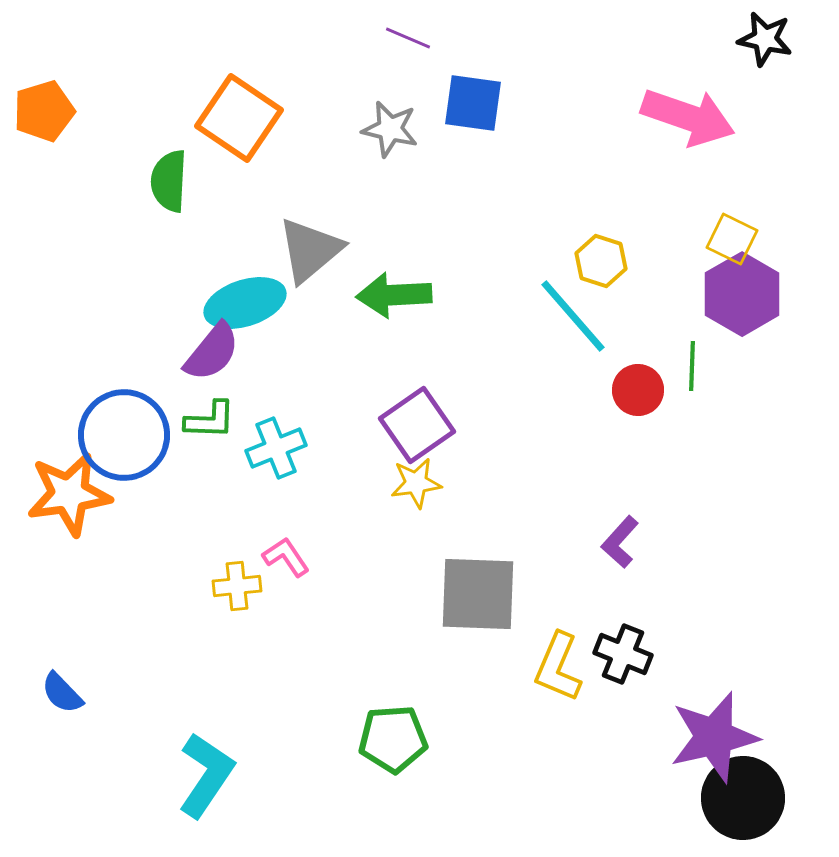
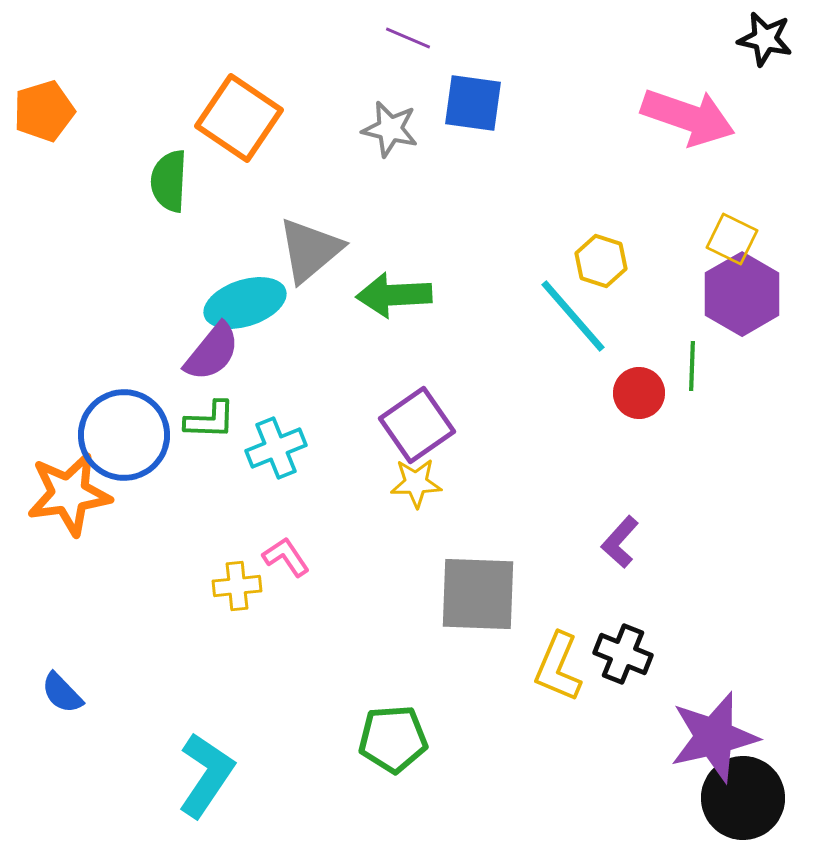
red circle: moved 1 px right, 3 px down
yellow star: rotated 6 degrees clockwise
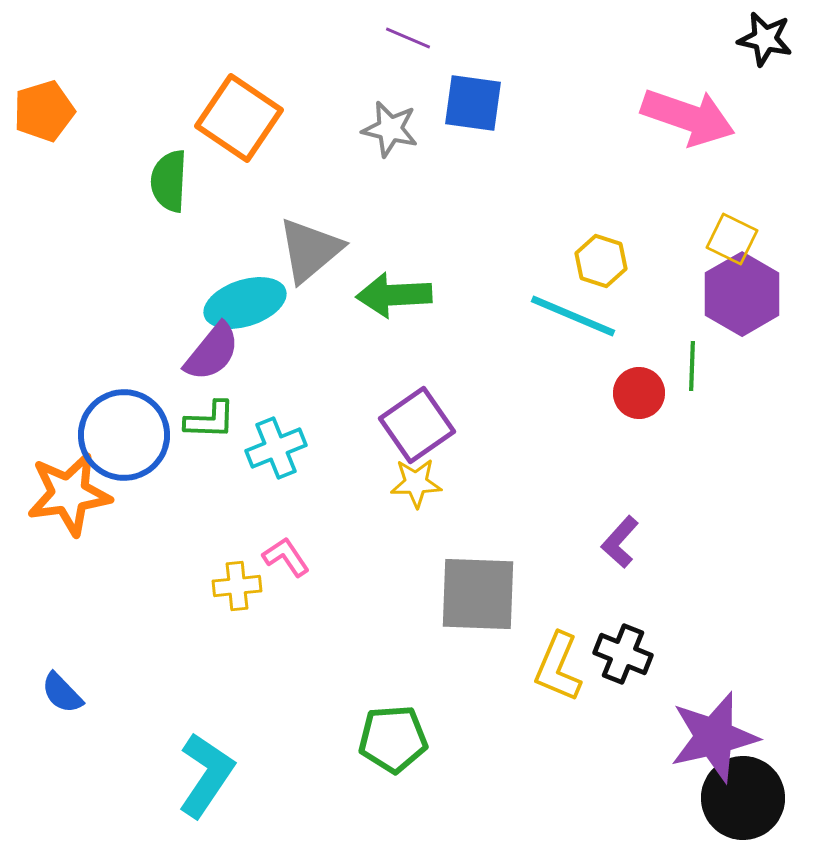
cyan line: rotated 26 degrees counterclockwise
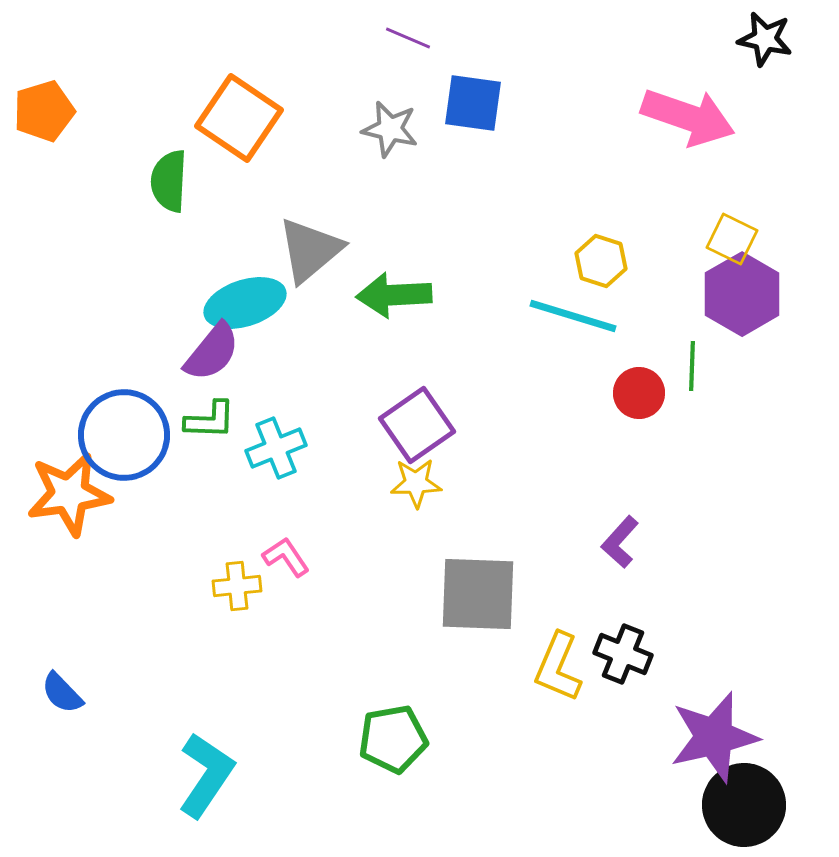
cyan line: rotated 6 degrees counterclockwise
green pentagon: rotated 6 degrees counterclockwise
black circle: moved 1 px right, 7 px down
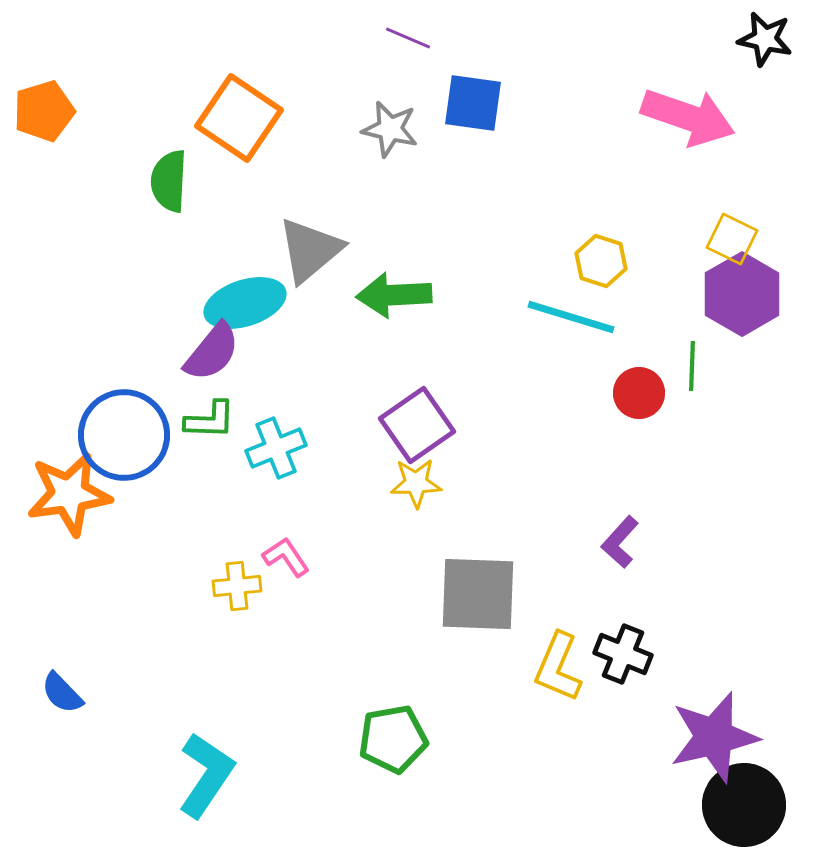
cyan line: moved 2 px left, 1 px down
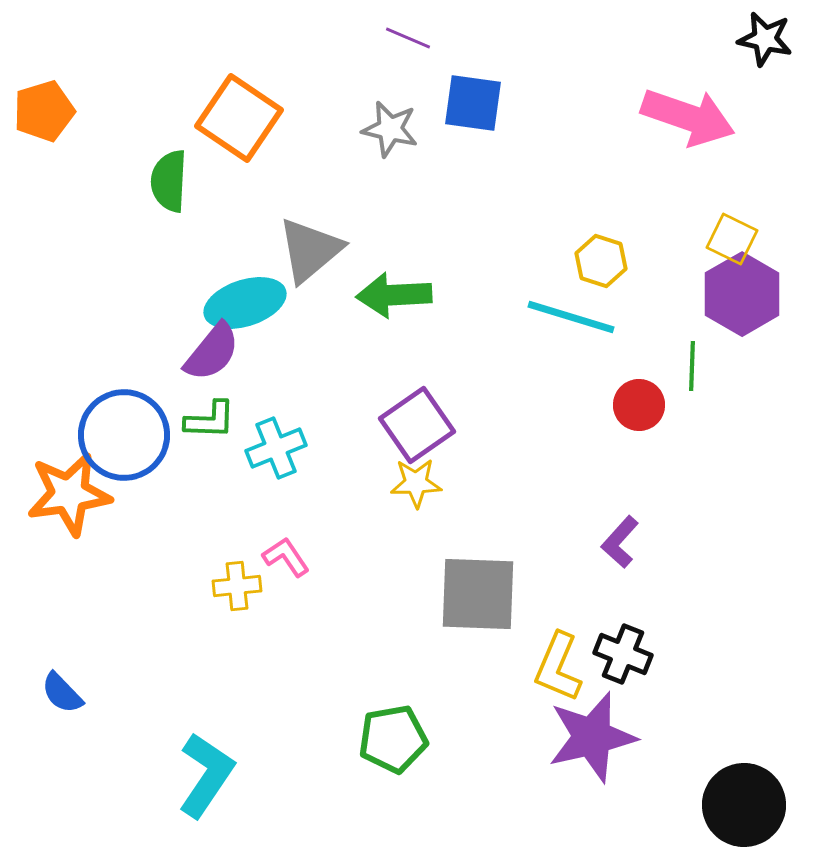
red circle: moved 12 px down
purple star: moved 122 px left
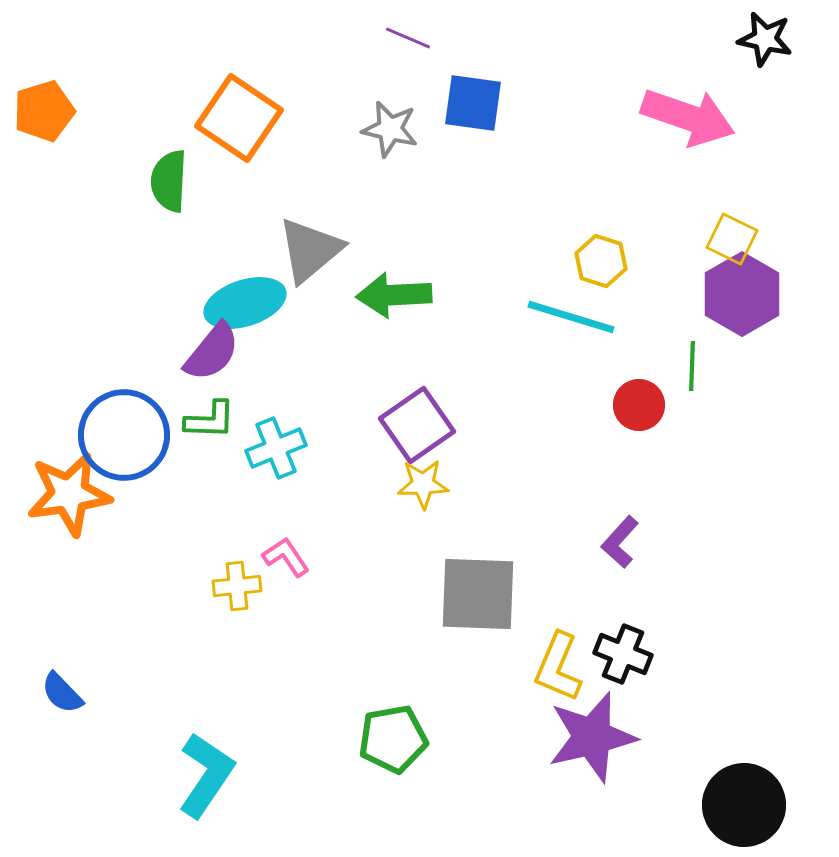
yellow star: moved 7 px right, 1 px down
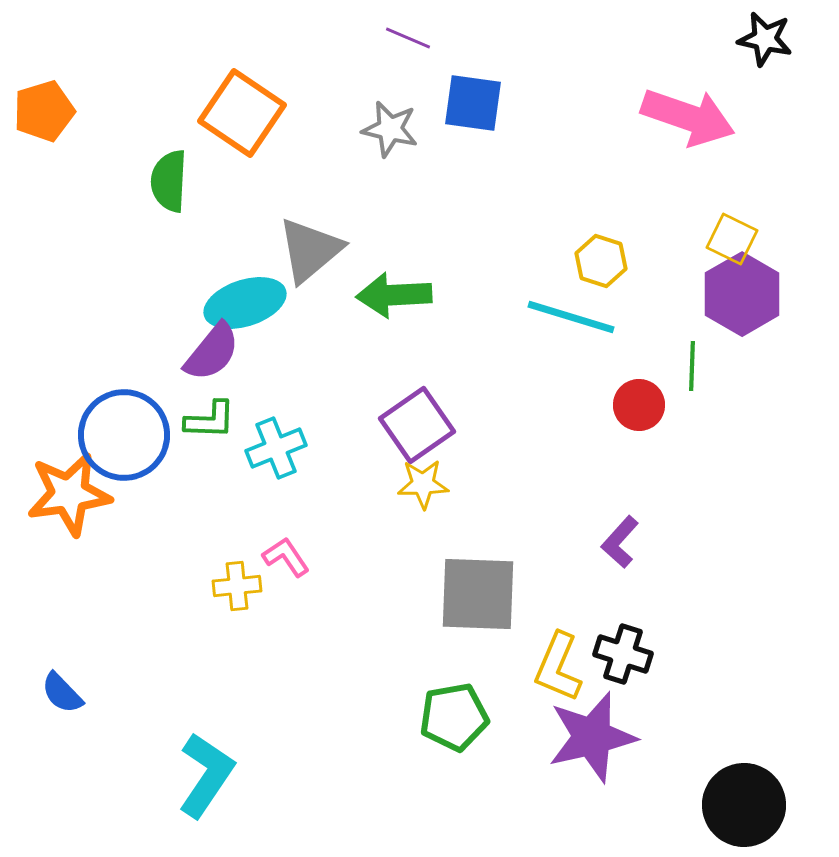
orange square: moved 3 px right, 5 px up
black cross: rotated 4 degrees counterclockwise
green pentagon: moved 61 px right, 22 px up
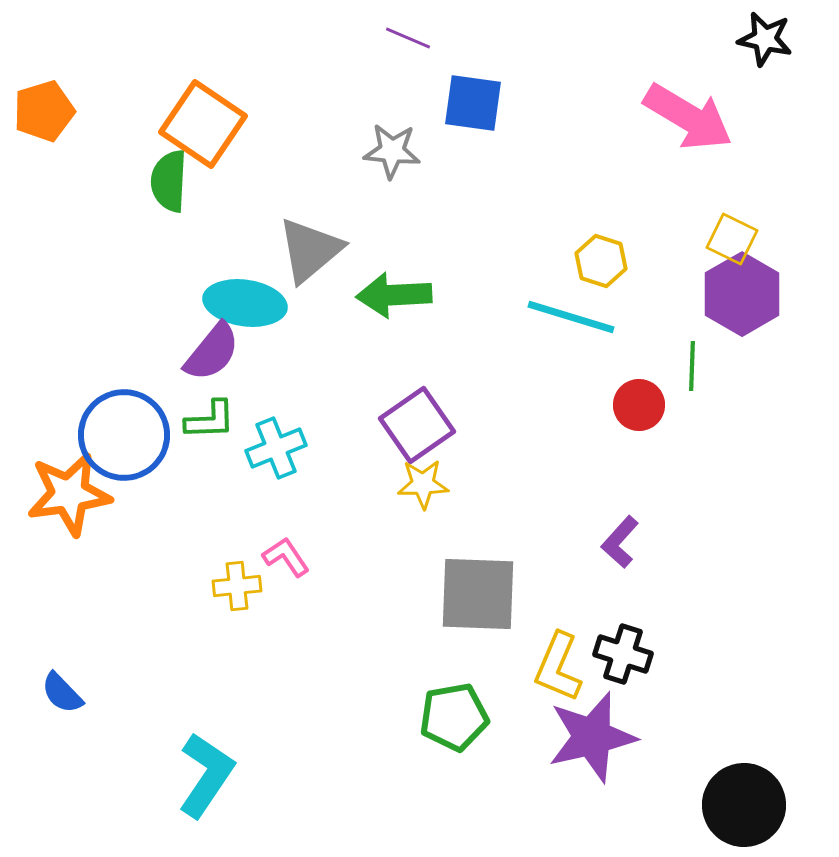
orange square: moved 39 px left, 11 px down
pink arrow: rotated 12 degrees clockwise
gray star: moved 2 px right, 22 px down; rotated 8 degrees counterclockwise
cyan ellipse: rotated 26 degrees clockwise
green L-shape: rotated 4 degrees counterclockwise
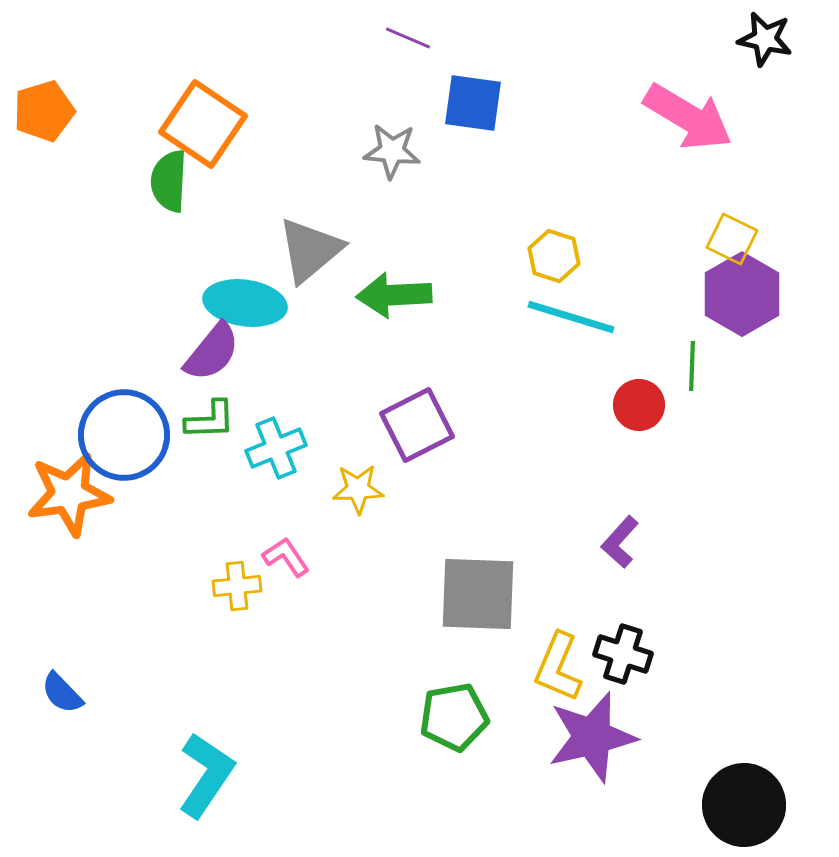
yellow hexagon: moved 47 px left, 5 px up
purple square: rotated 8 degrees clockwise
yellow star: moved 65 px left, 5 px down
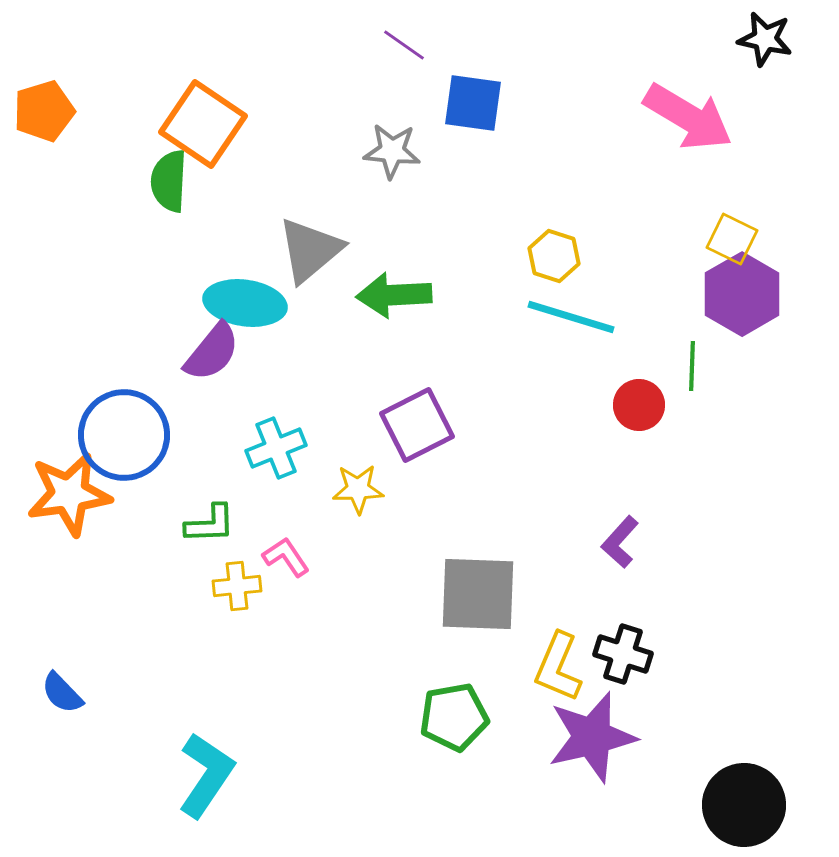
purple line: moved 4 px left, 7 px down; rotated 12 degrees clockwise
green L-shape: moved 104 px down
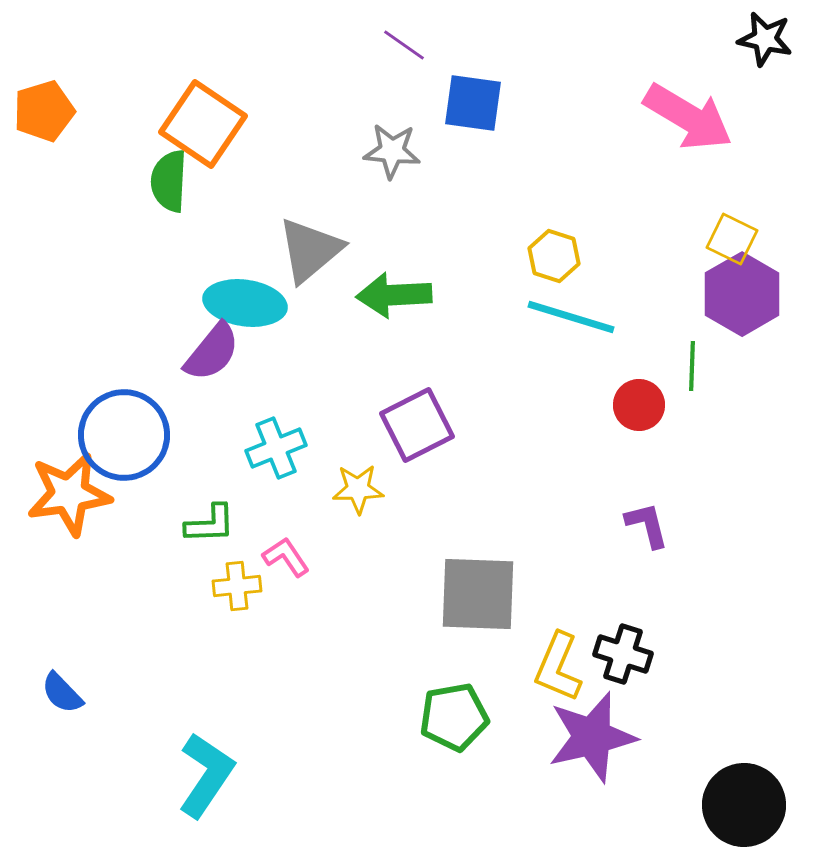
purple L-shape: moved 27 px right, 17 px up; rotated 124 degrees clockwise
